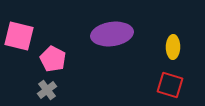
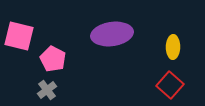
red square: rotated 24 degrees clockwise
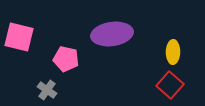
pink square: moved 1 px down
yellow ellipse: moved 5 px down
pink pentagon: moved 13 px right; rotated 15 degrees counterclockwise
gray cross: rotated 18 degrees counterclockwise
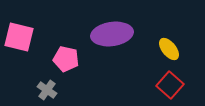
yellow ellipse: moved 4 px left, 3 px up; rotated 40 degrees counterclockwise
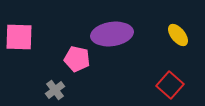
pink square: rotated 12 degrees counterclockwise
yellow ellipse: moved 9 px right, 14 px up
pink pentagon: moved 11 px right
gray cross: moved 8 px right; rotated 18 degrees clockwise
